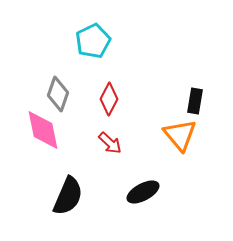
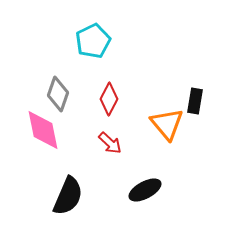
orange triangle: moved 13 px left, 11 px up
black ellipse: moved 2 px right, 2 px up
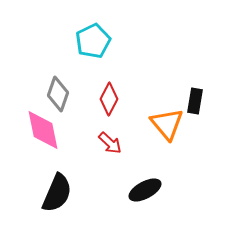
black semicircle: moved 11 px left, 3 px up
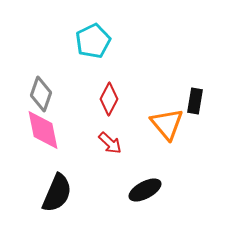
gray diamond: moved 17 px left
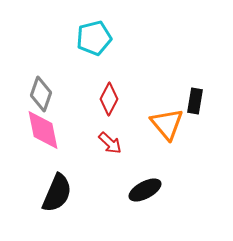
cyan pentagon: moved 1 px right, 3 px up; rotated 12 degrees clockwise
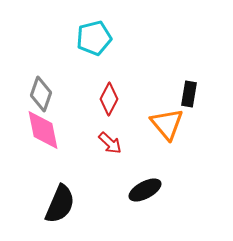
black rectangle: moved 6 px left, 7 px up
black semicircle: moved 3 px right, 11 px down
